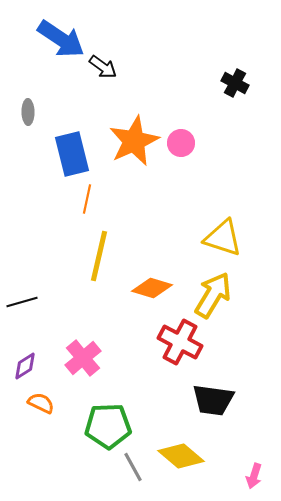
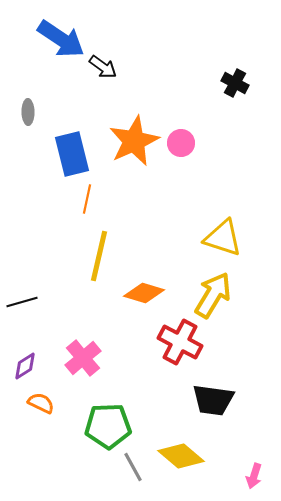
orange diamond: moved 8 px left, 5 px down
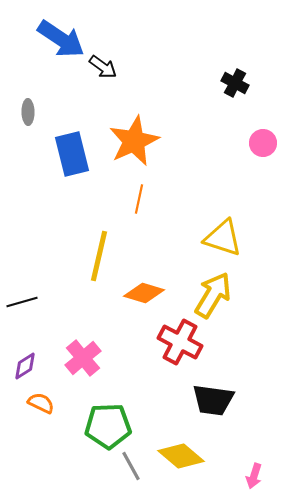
pink circle: moved 82 px right
orange line: moved 52 px right
gray line: moved 2 px left, 1 px up
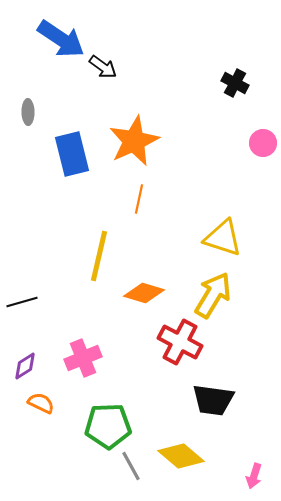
pink cross: rotated 18 degrees clockwise
